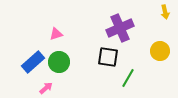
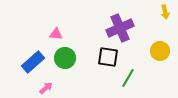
pink triangle: rotated 24 degrees clockwise
green circle: moved 6 px right, 4 px up
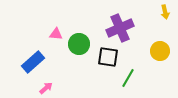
green circle: moved 14 px right, 14 px up
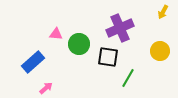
yellow arrow: moved 2 px left; rotated 40 degrees clockwise
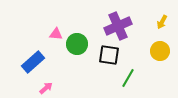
yellow arrow: moved 1 px left, 10 px down
purple cross: moved 2 px left, 2 px up
green circle: moved 2 px left
black square: moved 1 px right, 2 px up
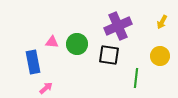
pink triangle: moved 4 px left, 8 px down
yellow circle: moved 5 px down
blue rectangle: rotated 60 degrees counterclockwise
green line: moved 8 px right; rotated 24 degrees counterclockwise
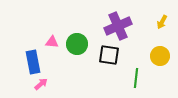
pink arrow: moved 5 px left, 4 px up
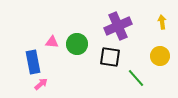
yellow arrow: rotated 144 degrees clockwise
black square: moved 1 px right, 2 px down
green line: rotated 48 degrees counterclockwise
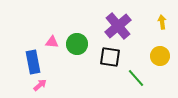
purple cross: rotated 16 degrees counterclockwise
pink arrow: moved 1 px left, 1 px down
